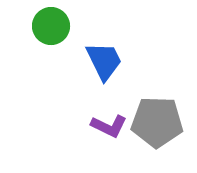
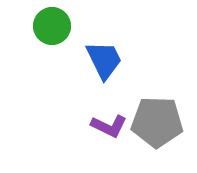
green circle: moved 1 px right
blue trapezoid: moved 1 px up
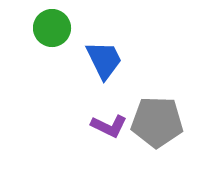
green circle: moved 2 px down
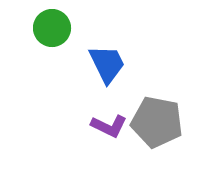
blue trapezoid: moved 3 px right, 4 px down
gray pentagon: rotated 9 degrees clockwise
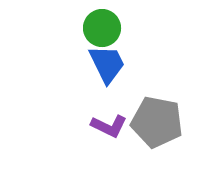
green circle: moved 50 px right
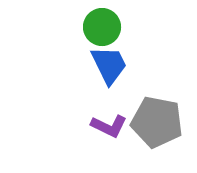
green circle: moved 1 px up
blue trapezoid: moved 2 px right, 1 px down
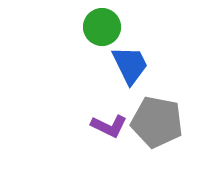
blue trapezoid: moved 21 px right
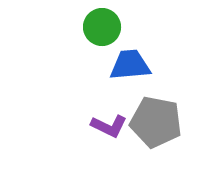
blue trapezoid: rotated 69 degrees counterclockwise
gray pentagon: moved 1 px left
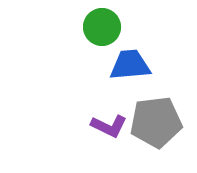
gray pentagon: rotated 18 degrees counterclockwise
